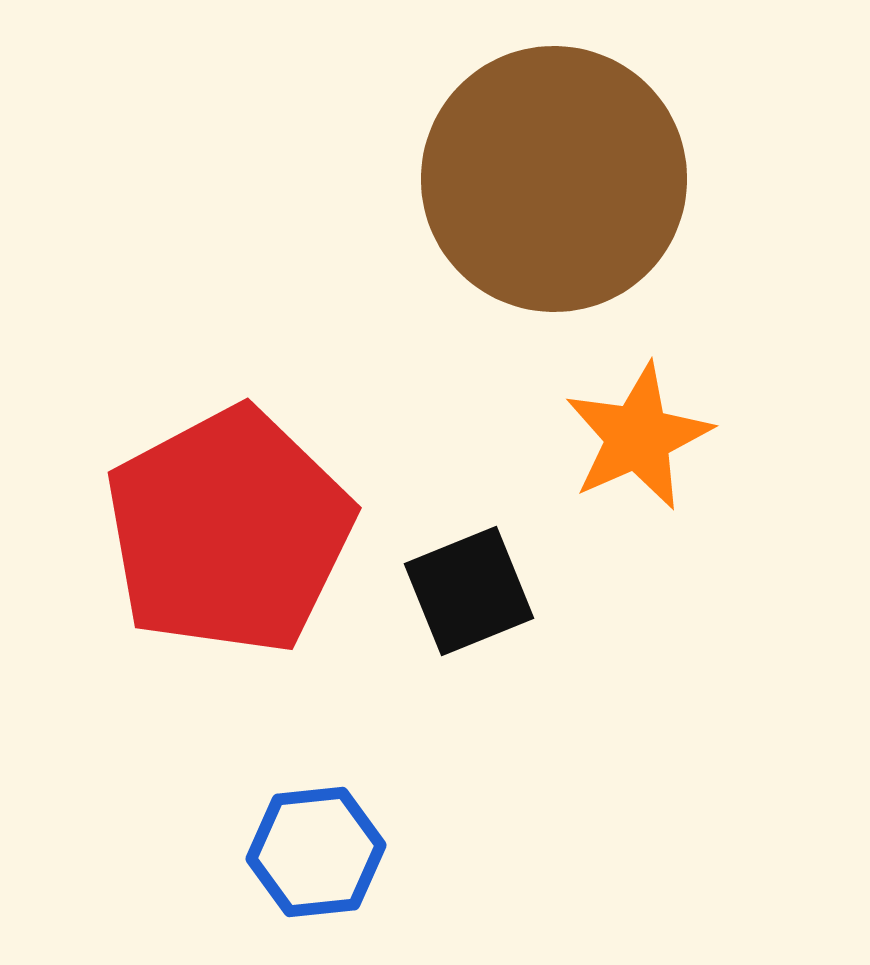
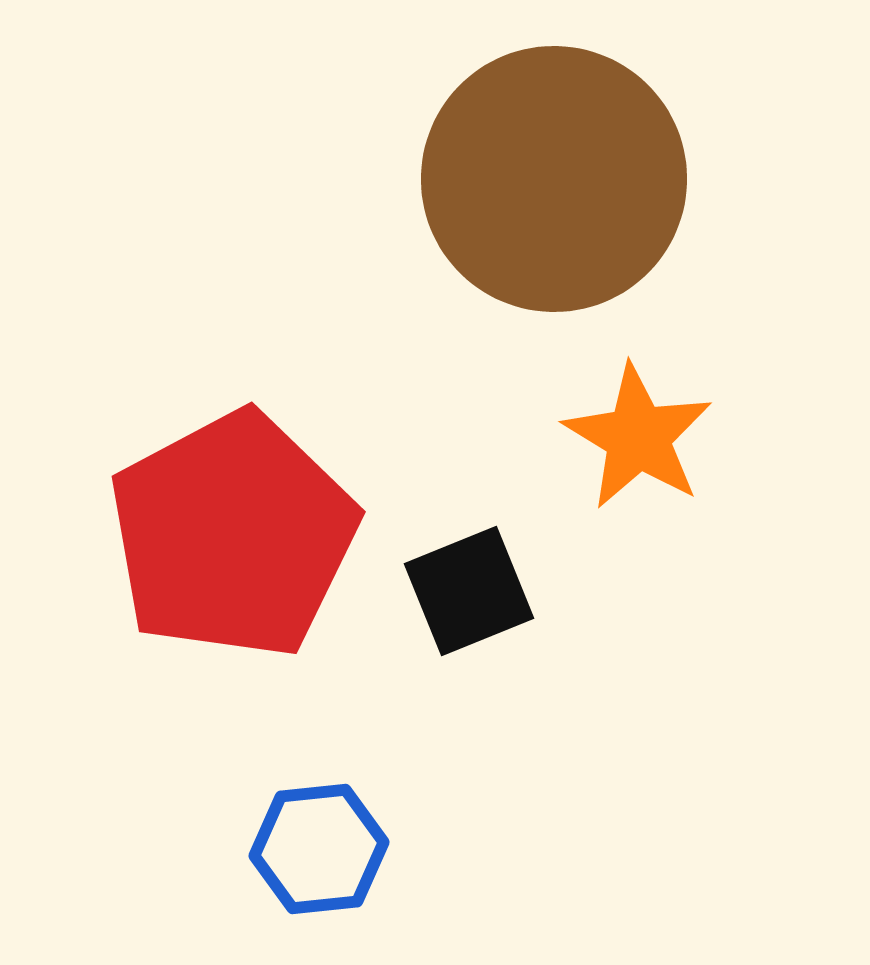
orange star: rotated 17 degrees counterclockwise
red pentagon: moved 4 px right, 4 px down
blue hexagon: moved 3 px right, 3 px up
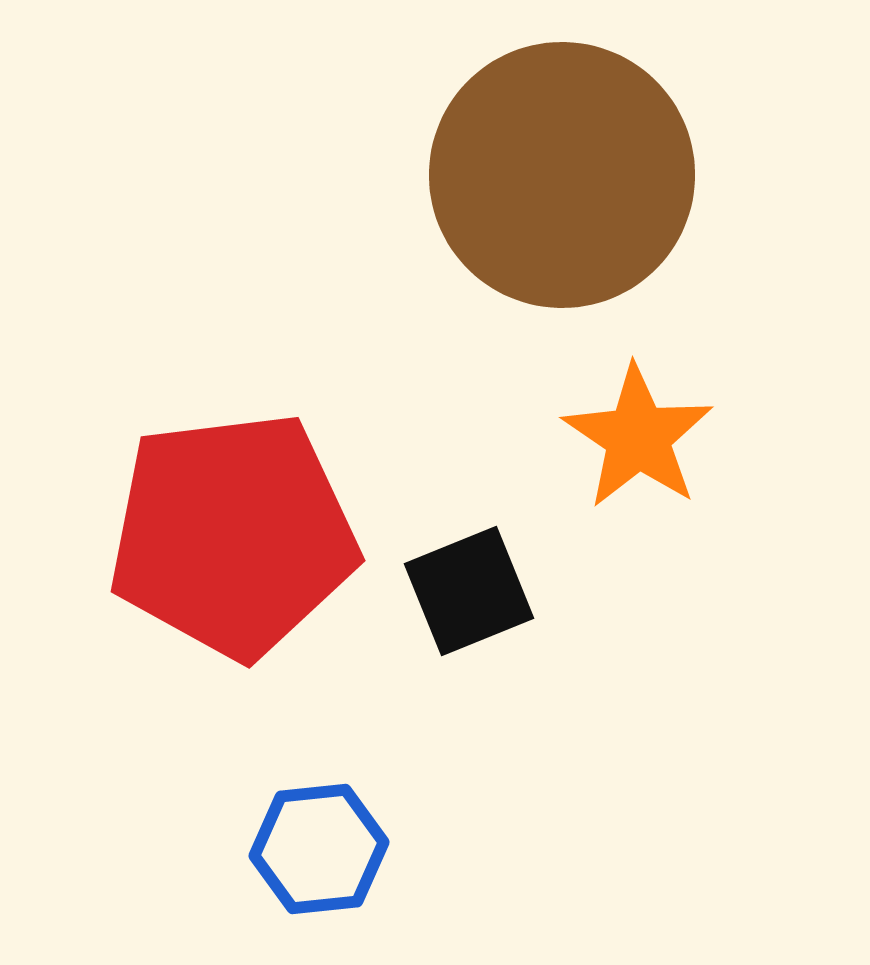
brown circle: moved 8 px right, 4 px up
orange star: rotated 3 degrees clockwise
red pentagon: rotated 21 degrees clockwise
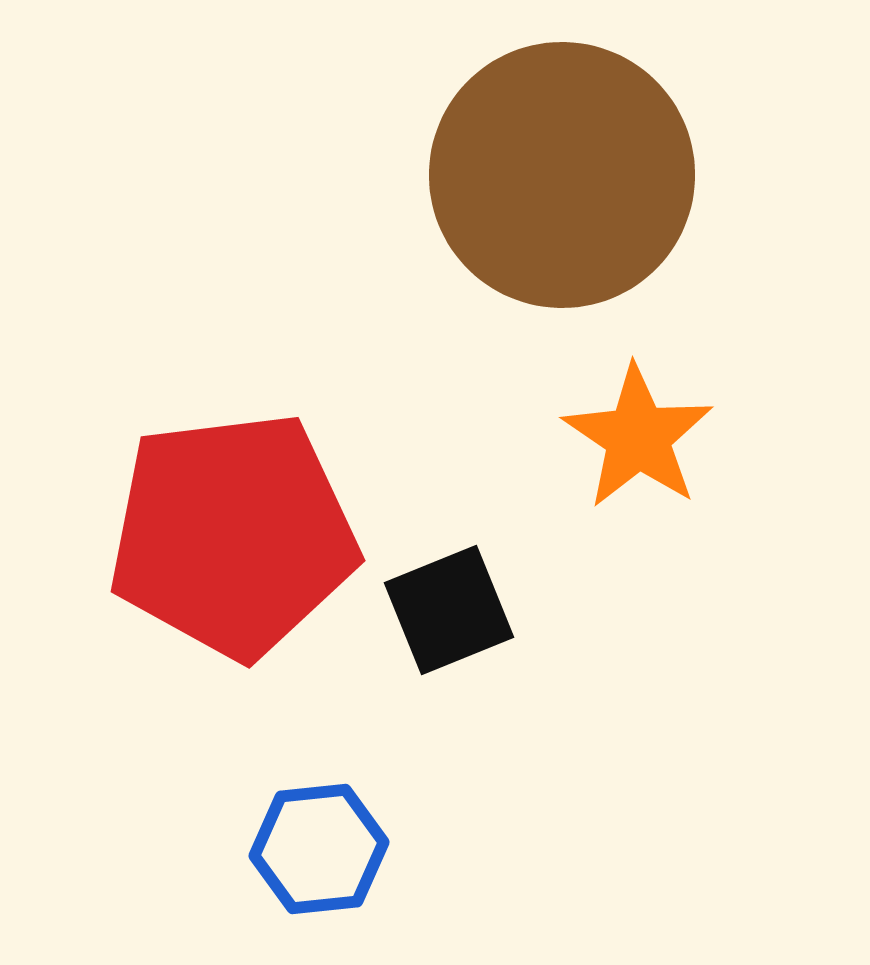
black square: moved 20 px left, 19 px down
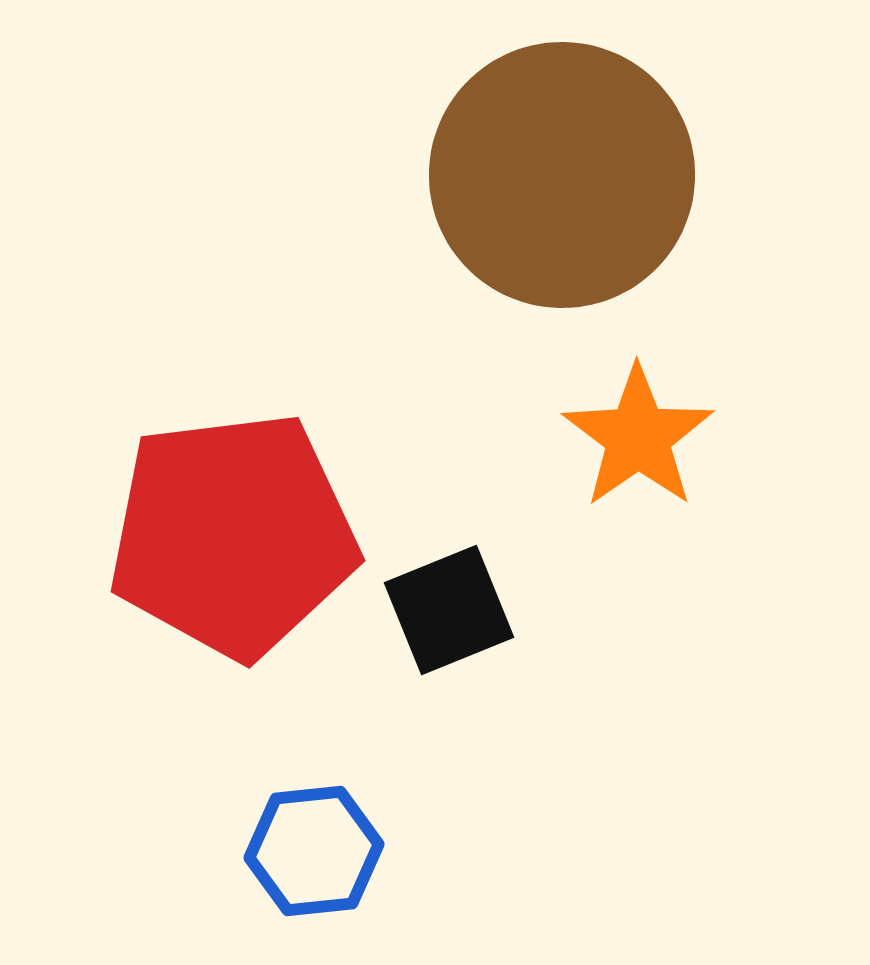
orange star: rotated 3 degrees clockwise
blue hexagon: moved 5 px left, 2 px down
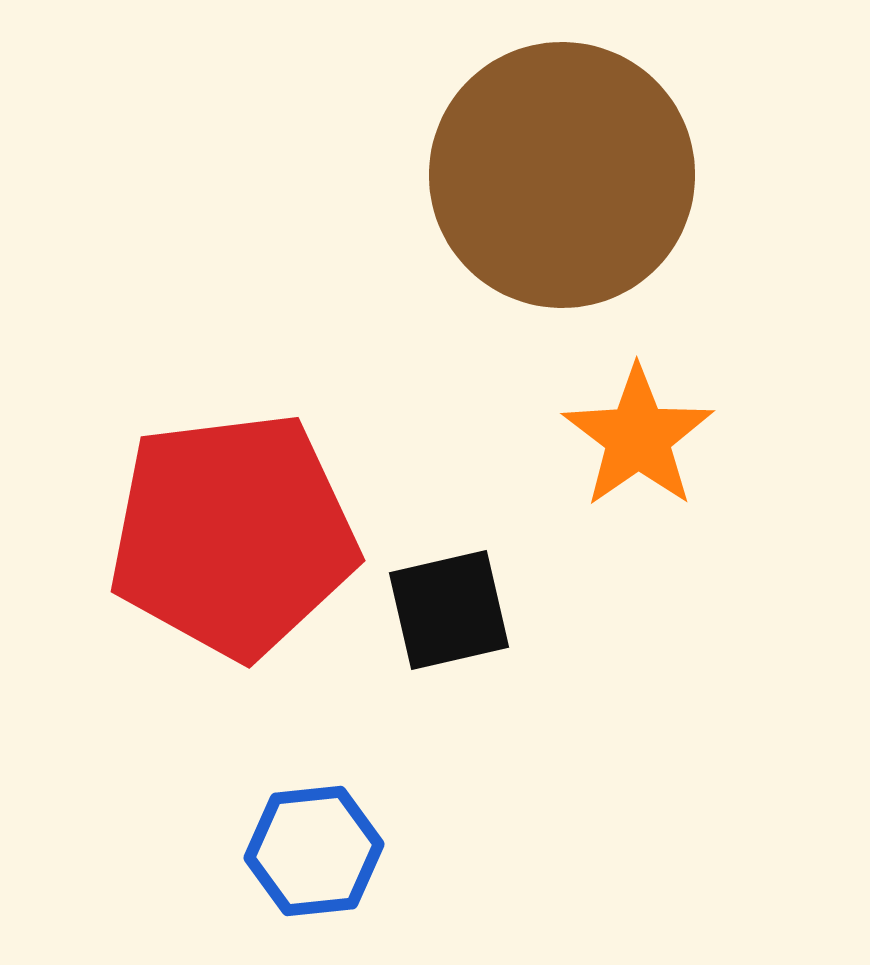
black square: rotated 9 degrees clockwise
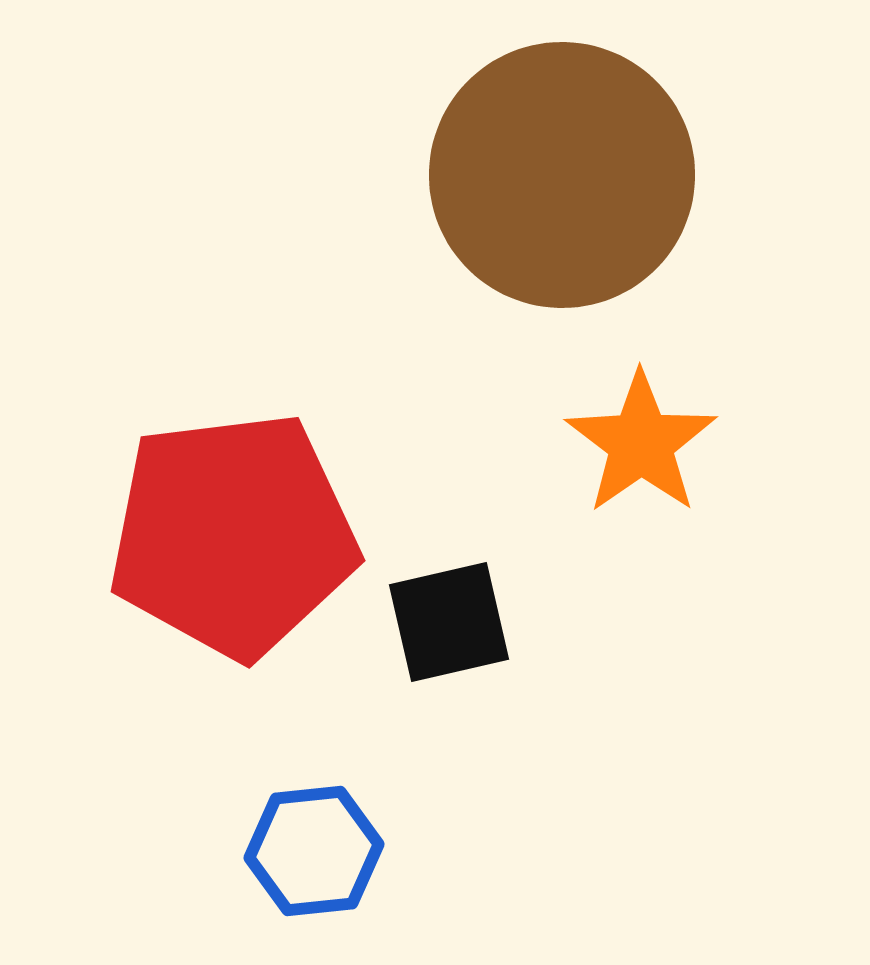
orange star: moved 3 px right, 6 px down
black square: moved 12 px down
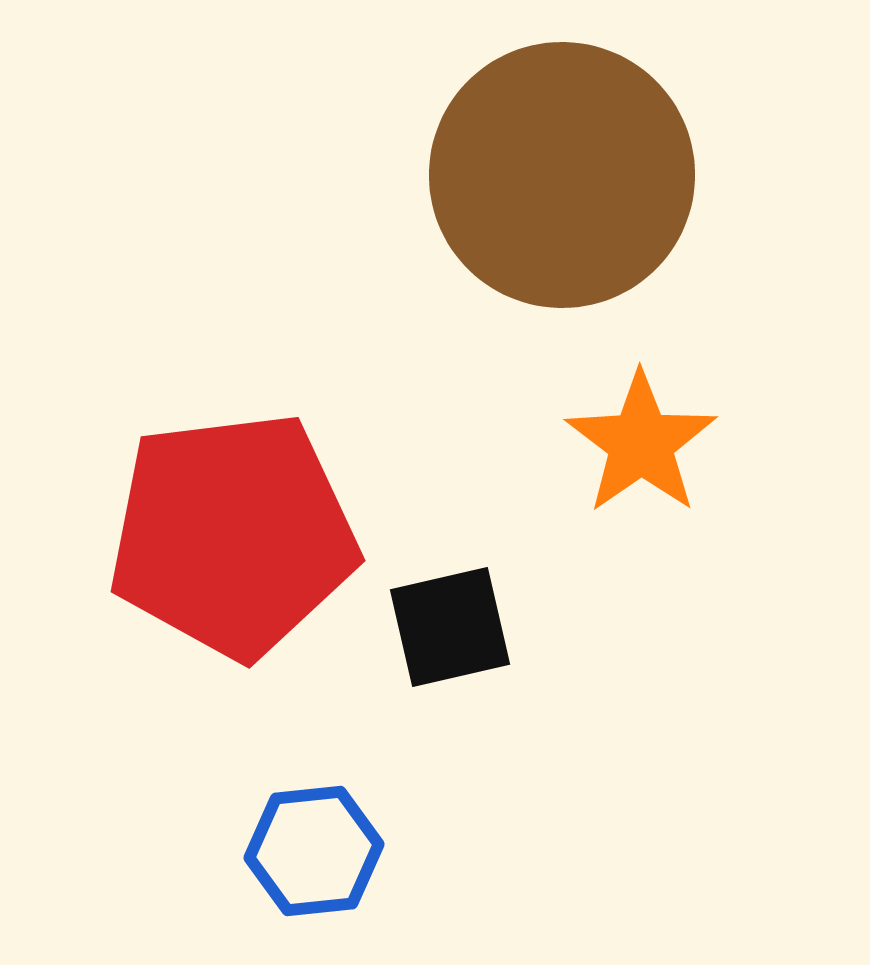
black square: moved 1 px right, 5 px down
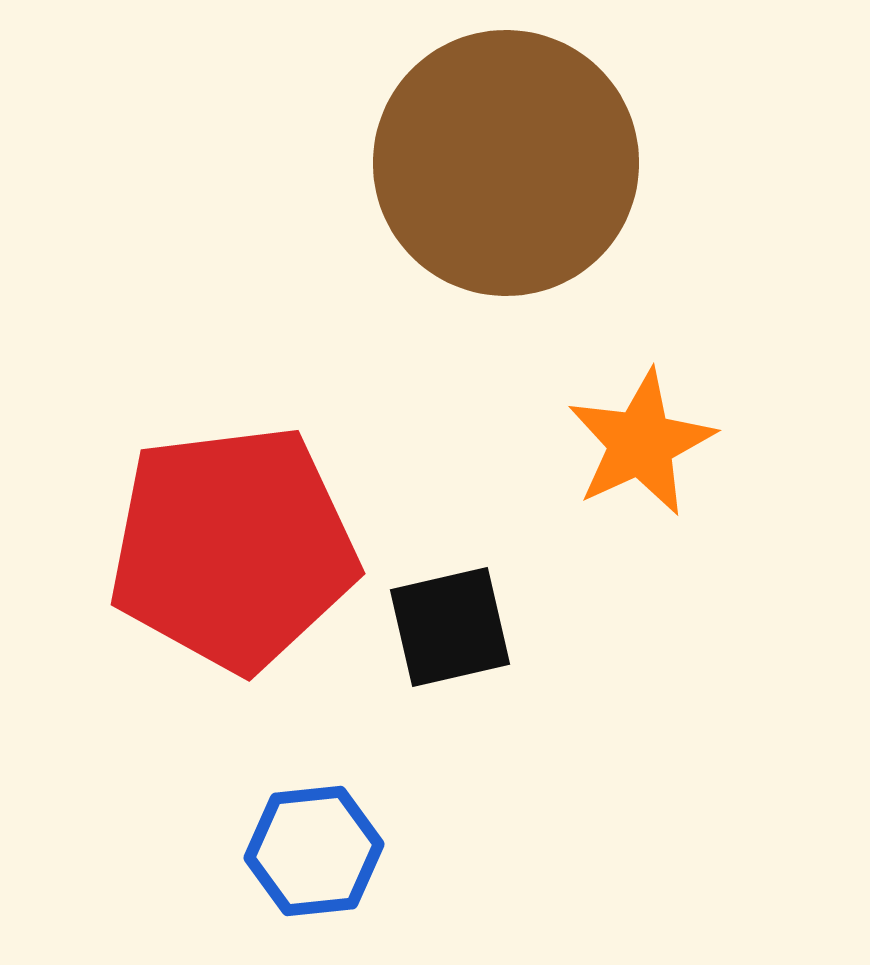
brown circle: moved 56 px left, 12 px up
orange star: rotated 10 degrees clockwise
red pentagon: moved 13 px down
